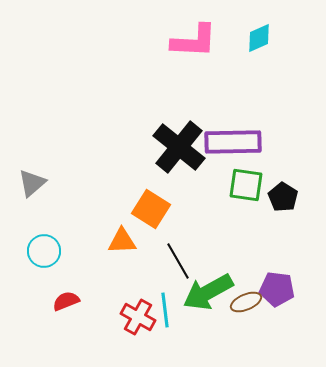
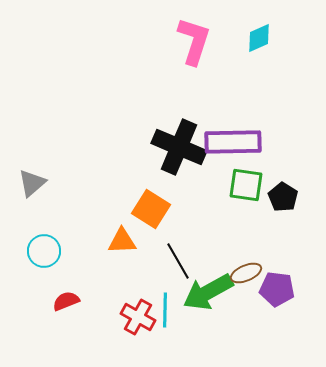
pink L-shape: rotated 75 degrees counterclockwise
black cross: rotated 16 degrees counterclockwise
brown ellipse: moved 29 px up
cyan line: rotated 8 degrees clockwise
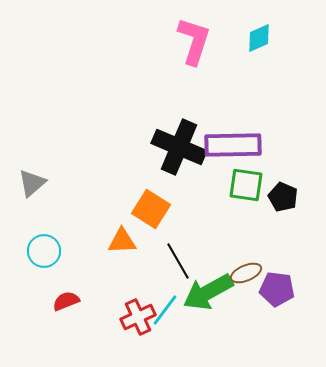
purple rectangle: moved 3 px down
black pentagon: rotated 8 degrees counterclockwise
cyan line: rotated 36 degrees clockwise
red cross: rotated 36 degrees clockwise
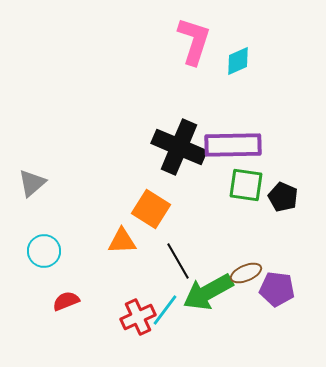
cyan diamond: moved 21 px left, 23 px down
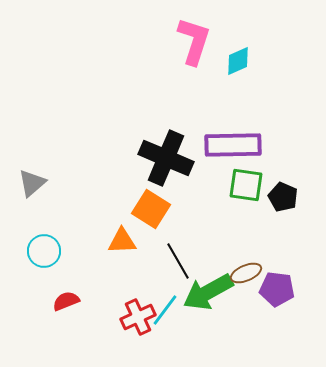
black cross: moved 13 px left, 11 px down
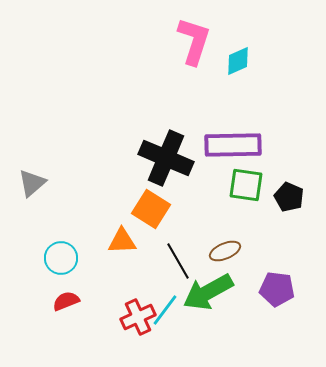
black pentagon: moved 6 px right
cyan circle: moved 17 px right, 7 px down
brown ellipse: moved 21 px left, 22 px up
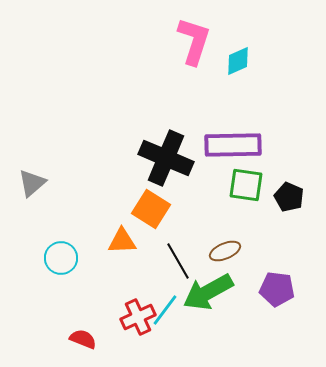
red semicircle: moved 17 px right, 38 px down; rotated 44 degrees clockwise
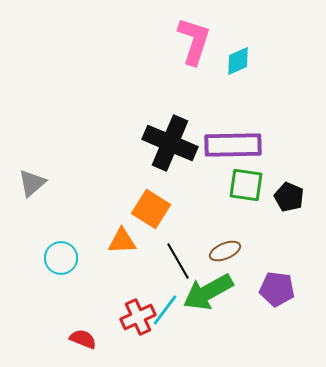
black cross: moved 4 px right, 15 px up
